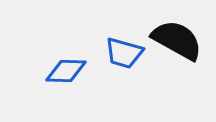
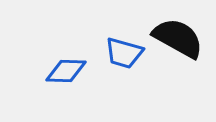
black semicircle: moved 1 px right, 2 px up
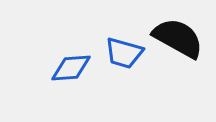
blue diamond: moved 5 px right, 3 px up; rotated 6 degrees counterclockwise
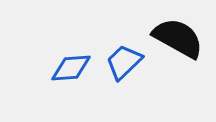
blue trapezoid: moved 9 px down; rotated 120 degrees clockwise
